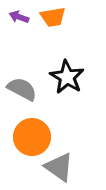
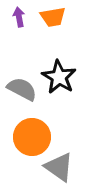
purple arrow: rotated 60 degrees clockwise
black star: moved 8 px left
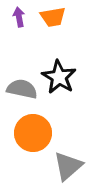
gray semicircle: rotated 16 degrees counterclockwise
orange circle: moved 1 px right, 4 px up
gray triangle: moved 9 px right, 1 px up; rotated 44 degrees clockwise
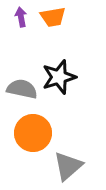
purple arrow: moved 2 px right
black star: rotated 24 degrees clockwise
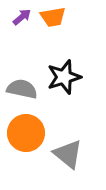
purple arrow: moved 1 px right; rotated 60 degrees clockwise
black star: moved 5 px right
orange circle: moved 7 px left
gray triangle: moved 12 px up; rotated 40 degrees counterclockwise
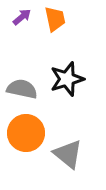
orange trapezoid: moved 2 px right, 2 px down; rotated 92 degrees counterclockwise
black star: moved 3 px right, 2 px down
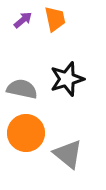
purple arrow: moved 1 px right, 3 px down
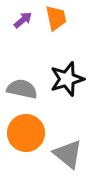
orange trapezoid: moved 1 px right, 1 px up
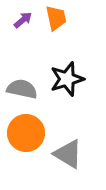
gray triangle: rotated 8 degrees counterclockwise
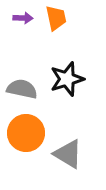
purple arrow: moved 2 px up; rotated 42 degrees clockwise
